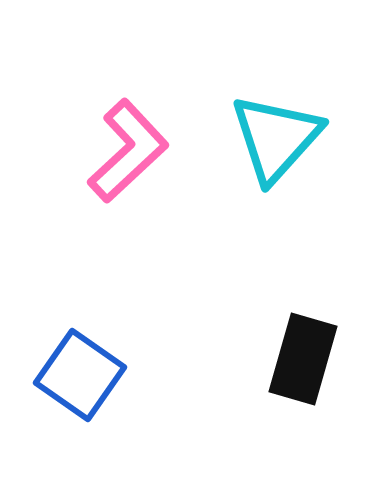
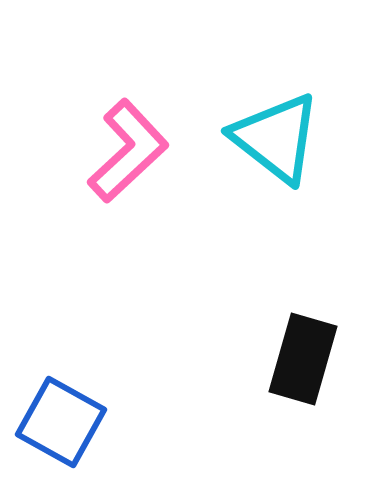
cyan triangle: rotated 34 degrees counterclockwise
blue square: moved 19 px left, 47 px down; rotated 6 degrees counterclockwise
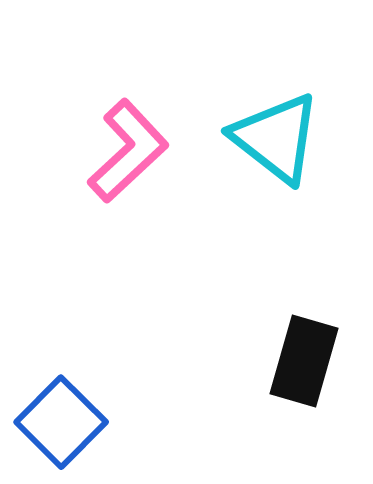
black rectangle: moved 1 px right, 2 px down
blue square: rotated 16 degrees clockwise
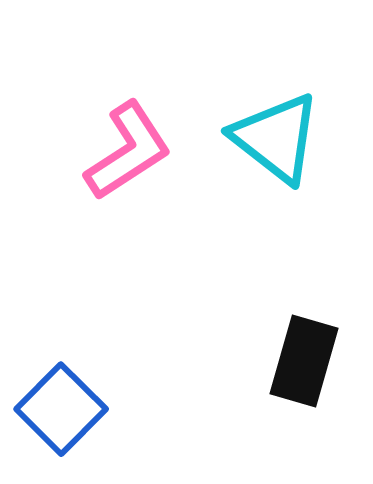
pink L-shape: rotated 10 degrees clockwise
blue square: moved 13 px up
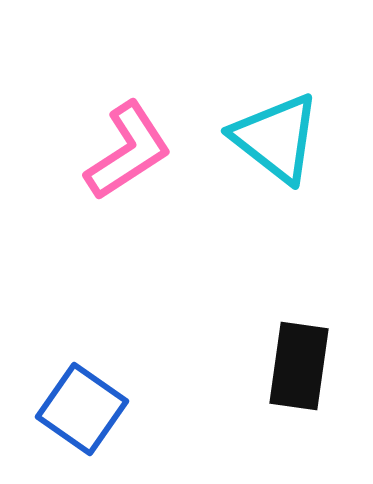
black rectangle: moved 5 px left, 5 px down; rotated 8 degrees counterclockwise
blue square: moved 21 px right; rotated 10 degrees counterclockwise
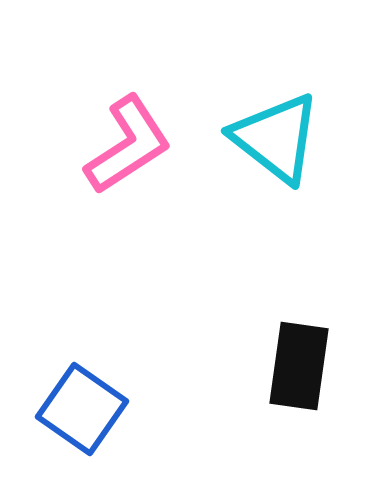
pink L-shape: moved 6 px up
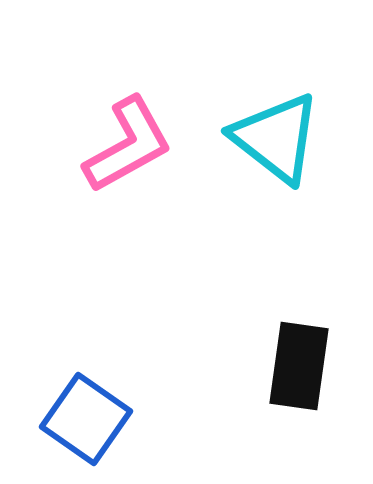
pink L-shape: rotated 4 degrees clockwise
blue square: moved 4 px right, 10 px down
